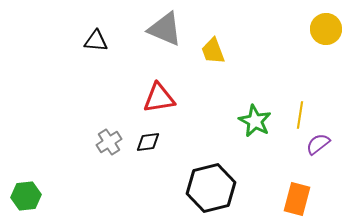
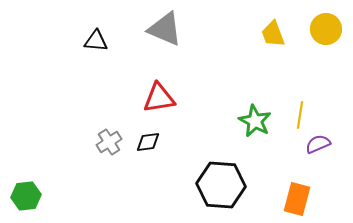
yellow trapezoid: moved 60 px right, 17 px up
purple semicircle: rotated 15 degrees clockwise
black hexagon: moved 10 px right, 3 px up; rotated 18 degrees clockwise
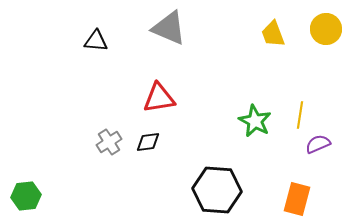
gray triangle: moved 4 px right, 1 px up
black hexagon: moved 4 px left, 5 px down
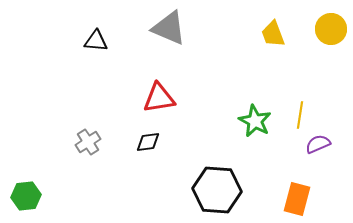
yellow circle: moved 5 px right
gray cross: moved 21 px left
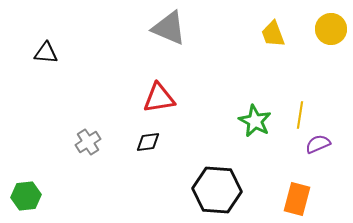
black triangle: moved 50 px left, 12 px down
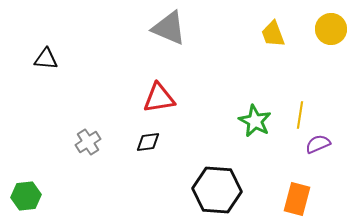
black triangle: moved 6 px down
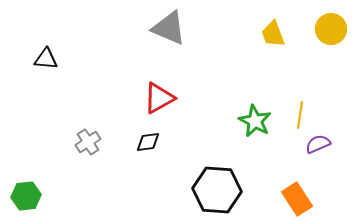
red triangle: rotated 20 degrees counterclockwise
orange rectangle: rotated 48 degrees counterclockwise
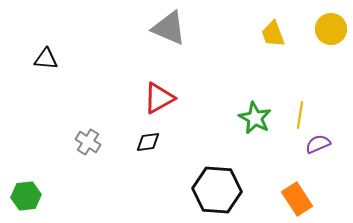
green star: moved 3 px up
gray cross: rotated 25 degrees counterclockwise
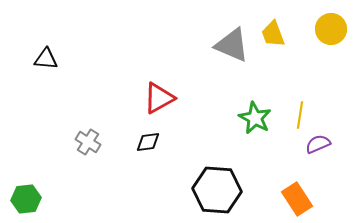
gray triangle: moved 63 px right, 17 px down
green hexagon: moved 3 px down
